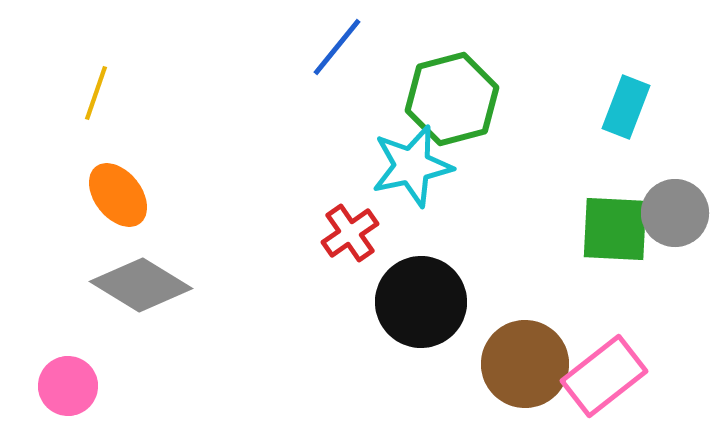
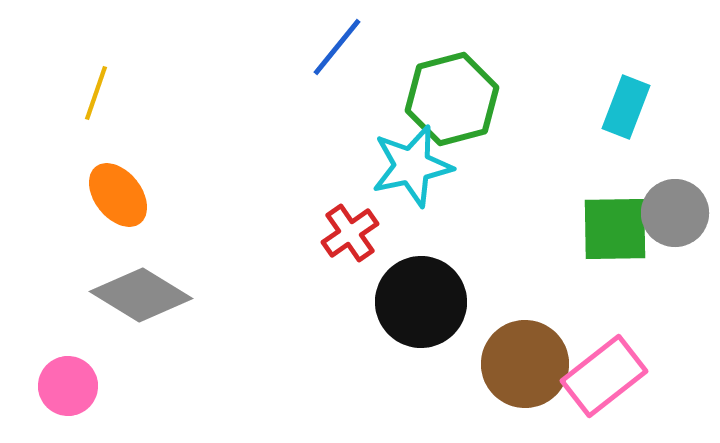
green square: rotated 4 degrees counterclockwise
gray diamond: moved 10 px down
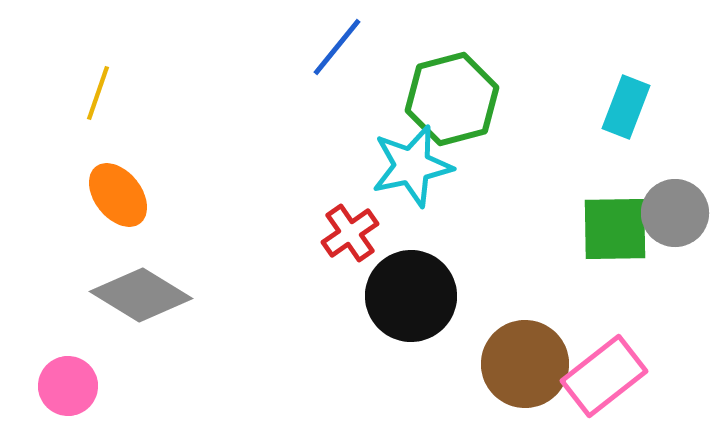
yellow line: moved 2 px right
black circle: moved 10 px left, 6 px up
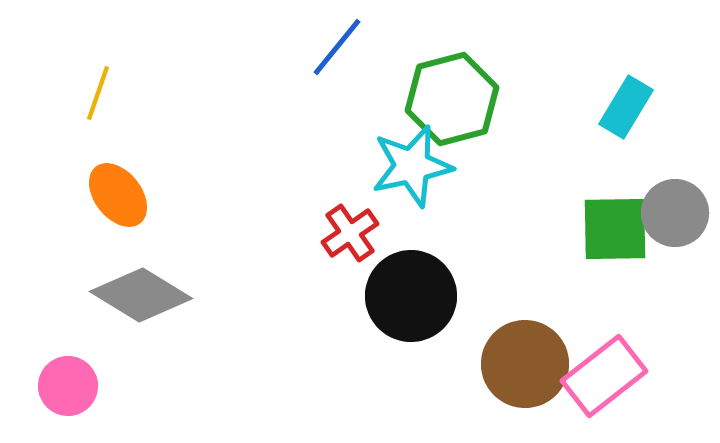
cyan rectangle: rotated 10 degrees clockwise
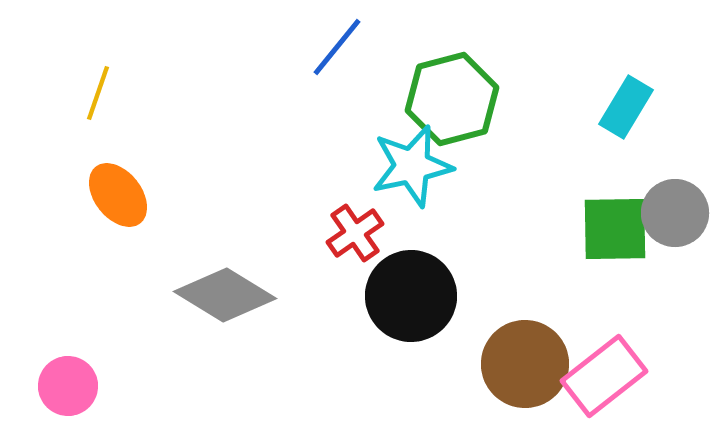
red cross: moved 5 px right
gray diamond: moved 84 px right
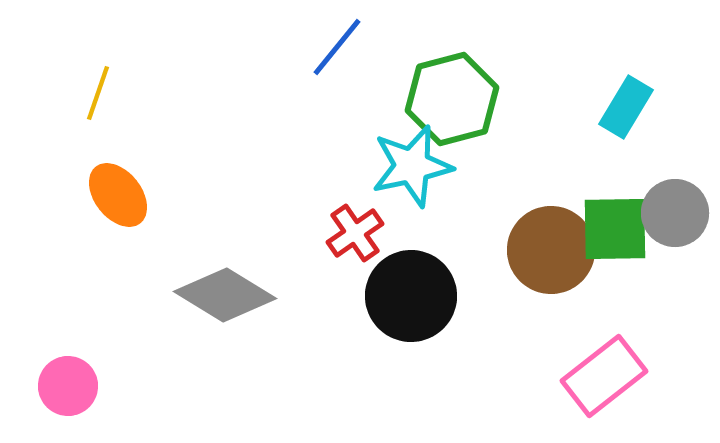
brown circle: moved 26 px right, 114 px up
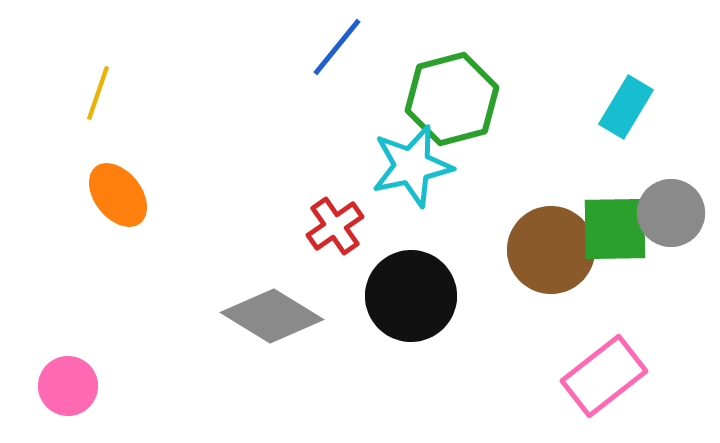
gray circle: moved 4 px left
red cross: moved 20 px left, 7 px up
gray diamond: moved 47 px right, 21 px down
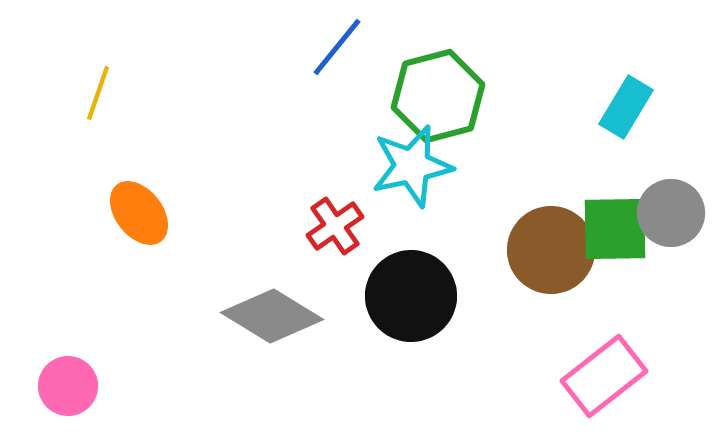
green hexagon: moved 14 px left, 3 px up
orange ellipse: moved 21 px right, 18 px down
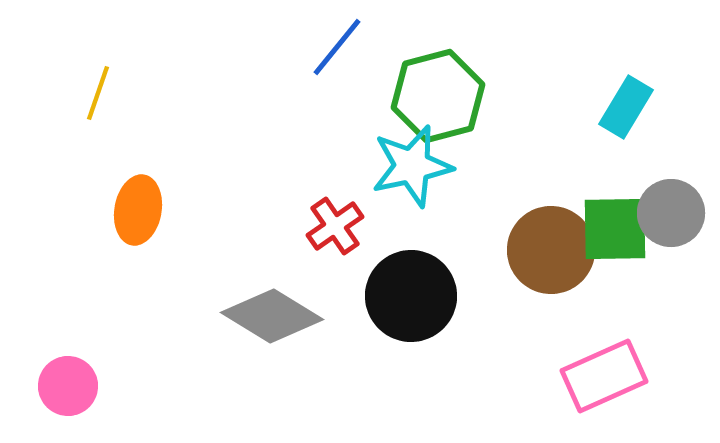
orange ellipse: moved 1 px left, 3 px up; rotated 48 degrees clockwise
pink rectangle: rotated 14 degrees clockwise
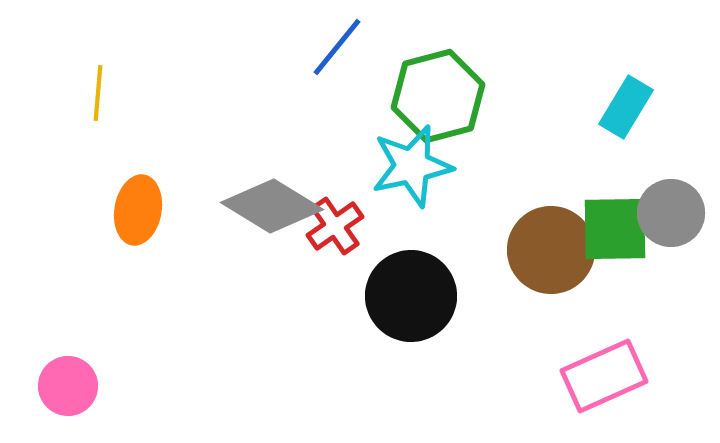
yellow line: rotated 14 degrees counterclockwise
gray diamond: moved 110 px up
